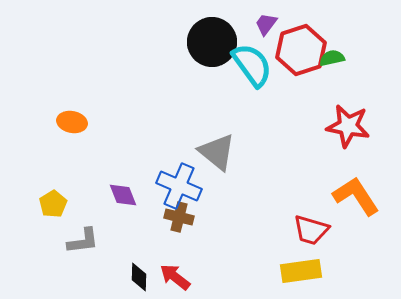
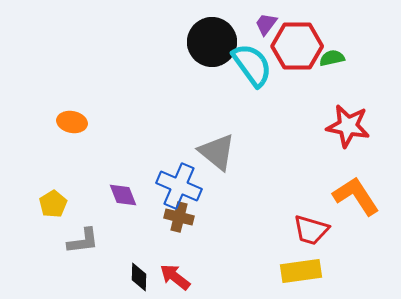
red hexagon: moved 4 px left, 4 px up; rotated 18 degrees clockwise
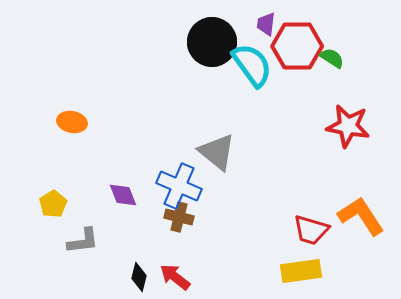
purple trapezoid: rotated 30 degrees counterclockwise
green semicircle: rotated 45 degrees clockwise
orange L-shape: moved 5 px right, 20 px down
black diamond: rotated 12 degrees clockwise
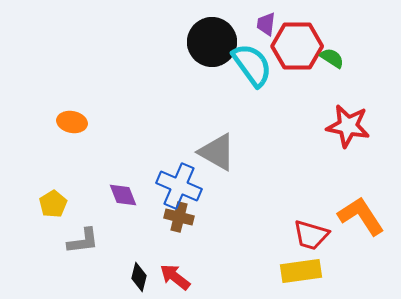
gray triangle: rotated 9 degrees counterclockwise
red trapezoid: moved 5 px down
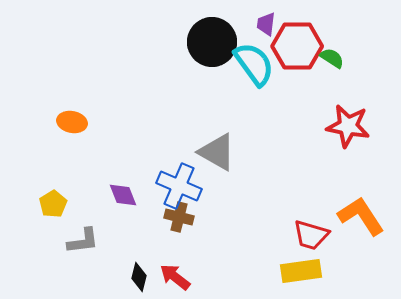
cyan semicircle: moved 2 px right, 1 px up
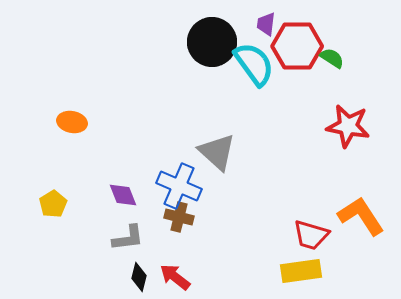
gray triangle: rotated 12 degrees clockwise
gray L-shape: moved 45 px right, 3 px up
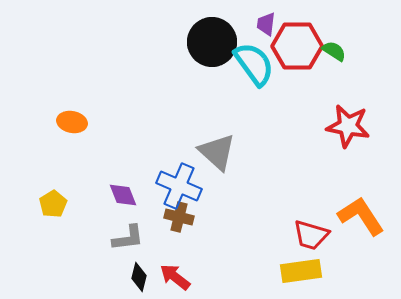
green semicircle: moved 2 px right, 7 px up
